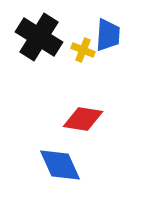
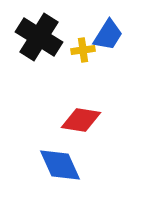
blue trapezoid: rotated 28 degrees clockwise
yellow cross: rotated 30 degrees counterclockwise
red diamond: moved 2 px left, 1 px down
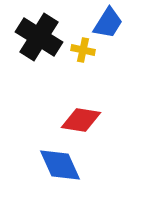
blue trapezoid: moved 12 px up
yellow cross: rotated 20 degrees clockwise
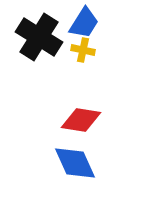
blue trapezoid: moved 24 px left
blue diamond: moved 15 px right, 2 px up
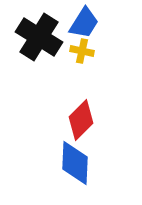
yellow cross: moved 1 px left, 1 px down
red diamond: rotated 54 degrees counterclockwise
blue diamond: rotated 27 degrees clockwise
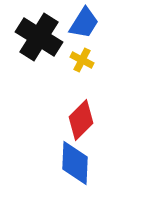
yellow cross: moved 9 px down; rotated 15 degrees clockwise
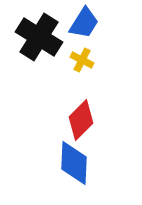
blue diamond: moved 1 px left
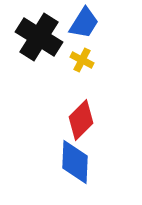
blue diamond: moved 1 px right, 1 px up
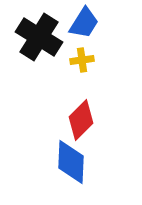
yellow cross: rotated 35 degrees counterclockwise
blue diamond: moved 4 px left
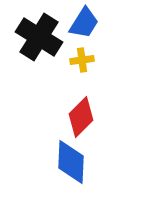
red diamond: moved 3 px up
